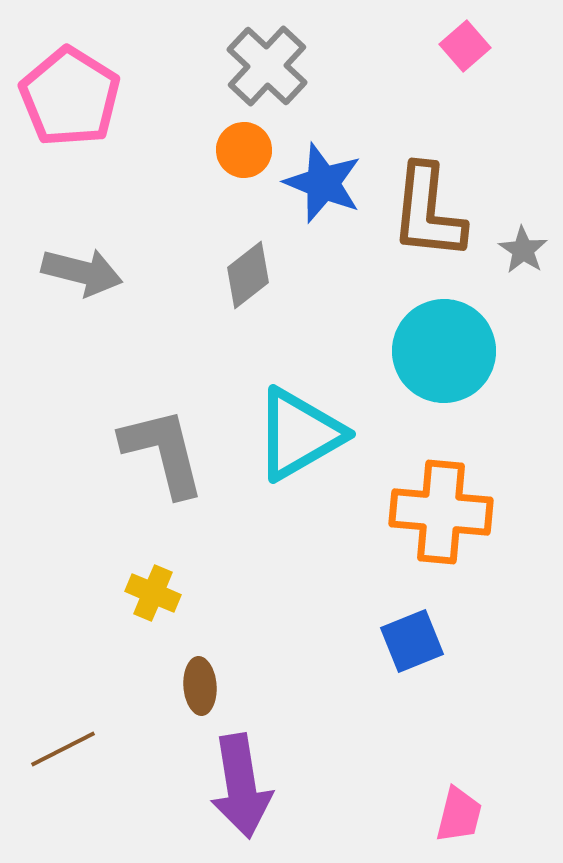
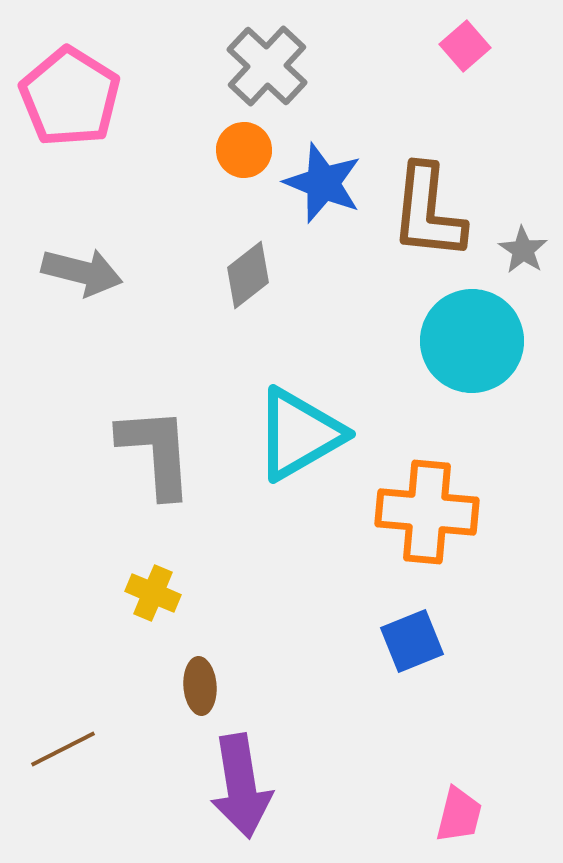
cyan circle: moved 28 px right, 10 px up
gray L-shape: moved 7 px left; rotated 10 degrees clockwise
orange cross: moved 14 px left
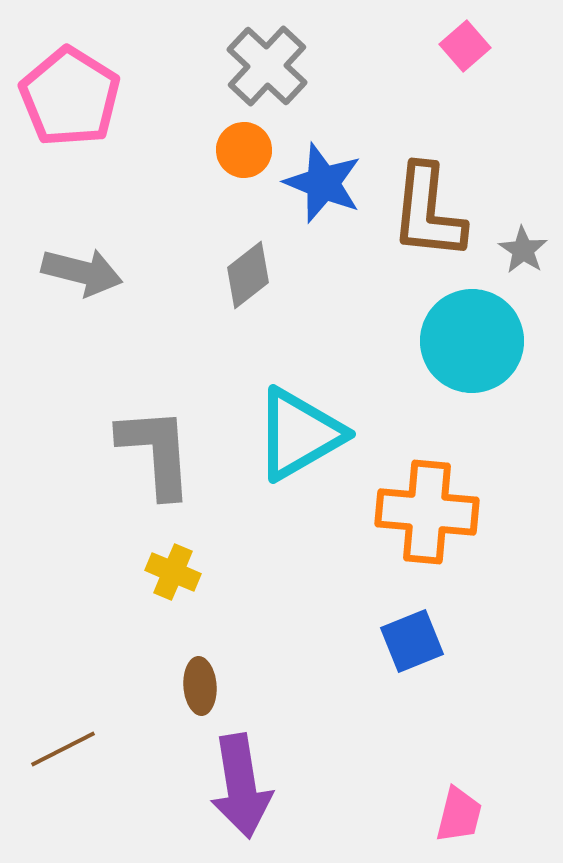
yellow cross: moved 20 px right, 21 px up
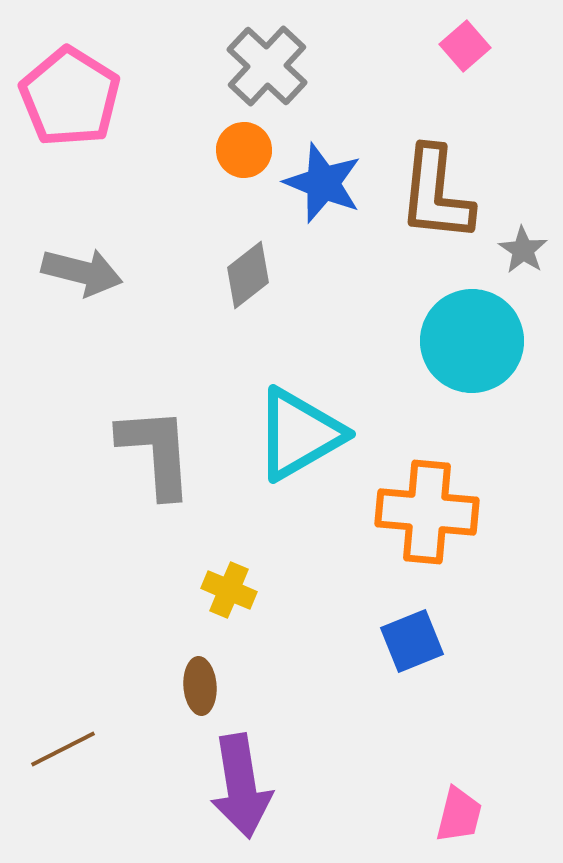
brown L-shape: moved 8 px right, 18 px up
yellow cross: moved 56 px right, 18 px down
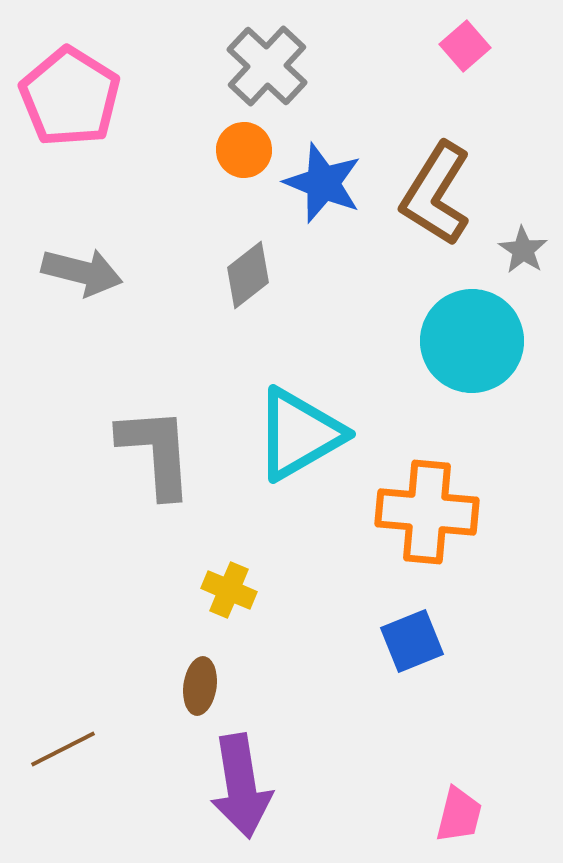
brown L-shape: rotated 26 degrees clockwise
brown ellipse: rotated 12 degrees clockwise
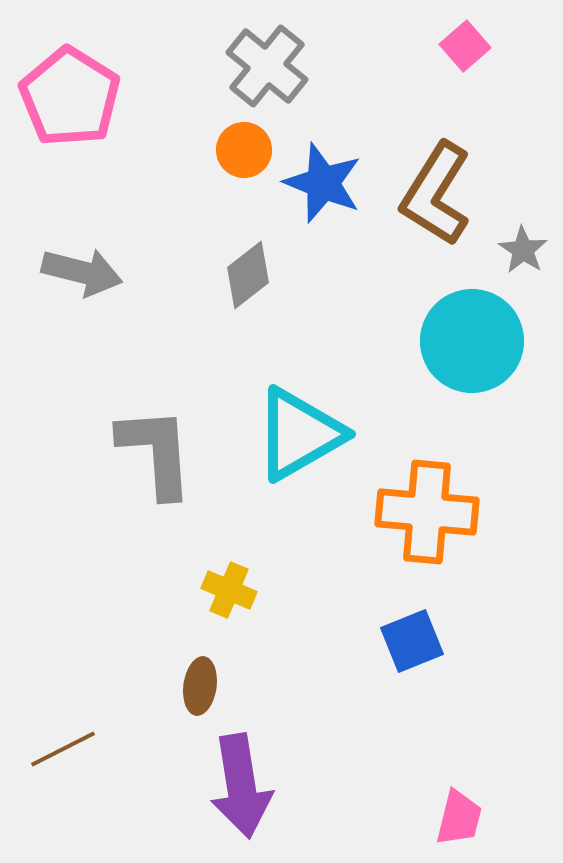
gray cross: rotated 4 degrees counterclockwise
pink trapezoid: moved 3 px down
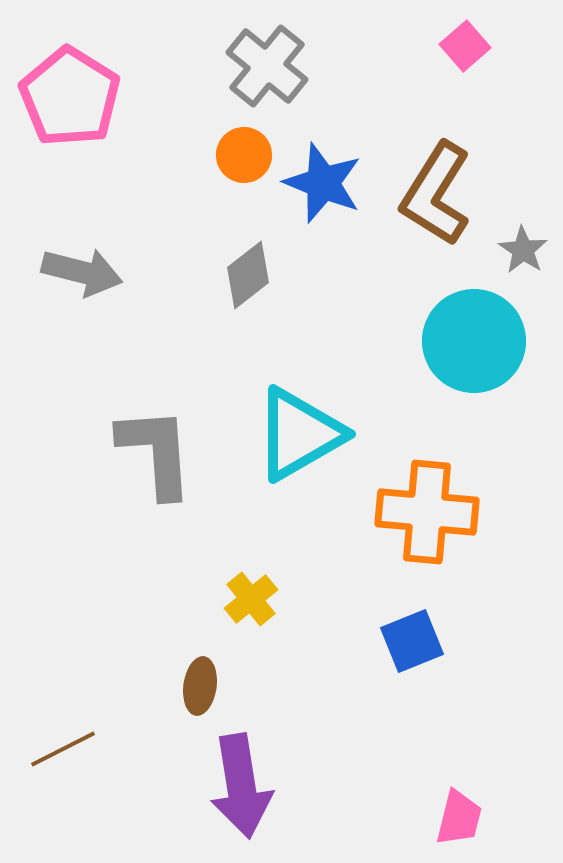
orange circle: moved 5 px down
cyan circle: moved 2 px right
yellow cross: moved 22 px right, 9 px down; rotated 28 degrees clockwise
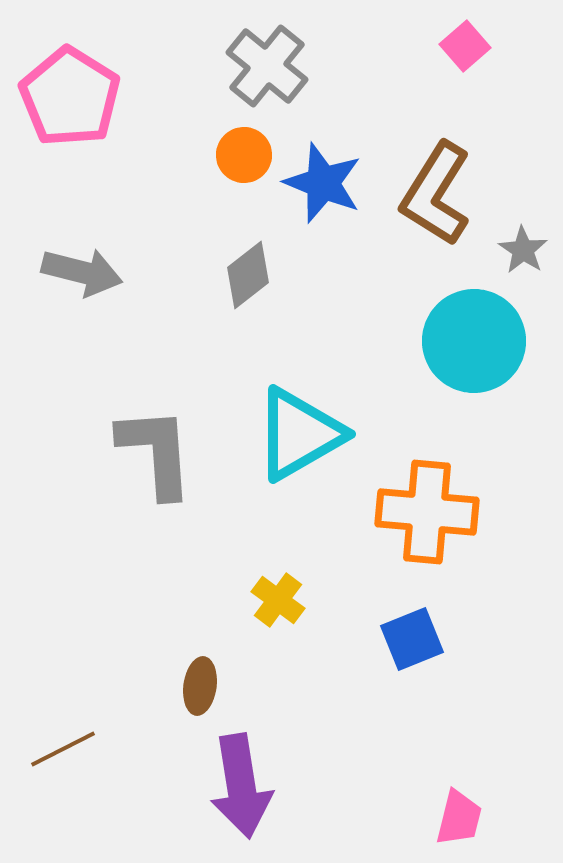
yellow cross: moved 27 px right, 1 px down; rotated 14 degrees counterclockwise
blue square: moved 2 px up
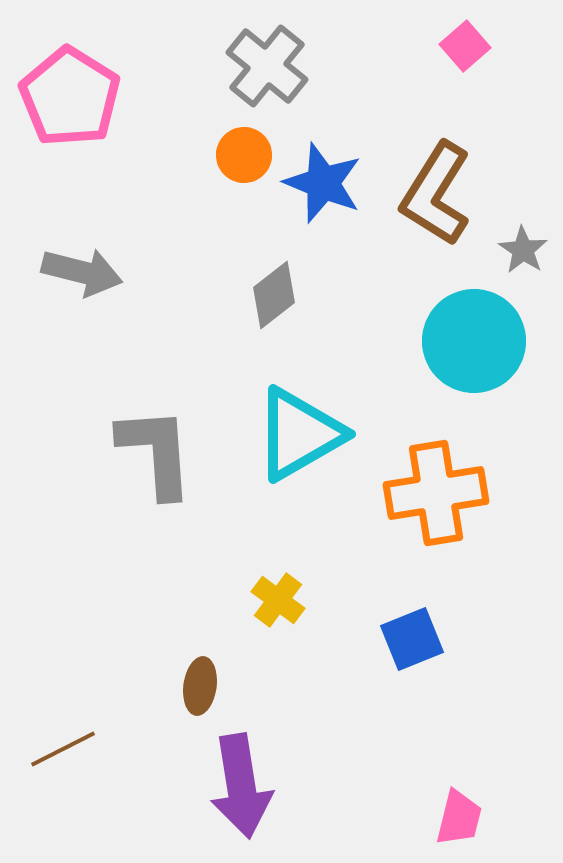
gray diamond: moved 26 px right, 20 px down
orange cross: moved 9 px right, 19 px up; rotated 14 degrees counterclockwise
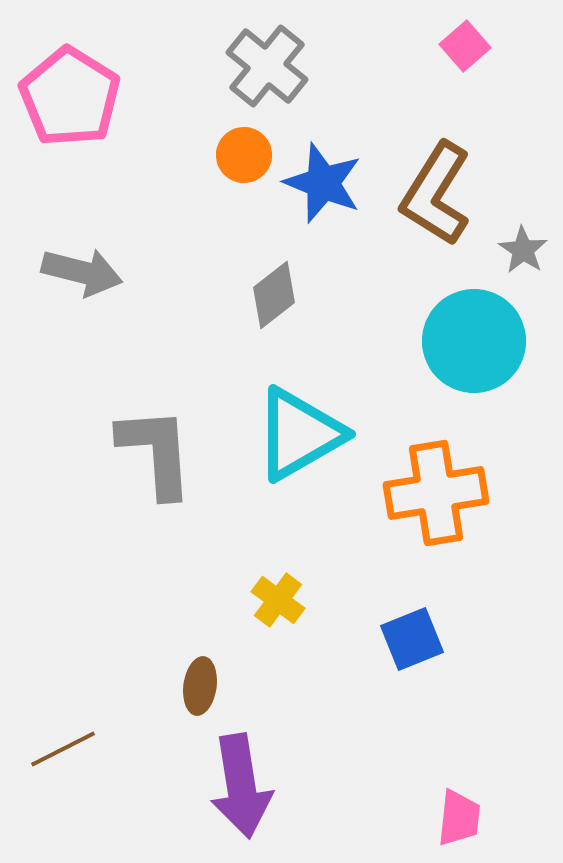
pink trapezoid: rotated 8 degrees counterclockwise
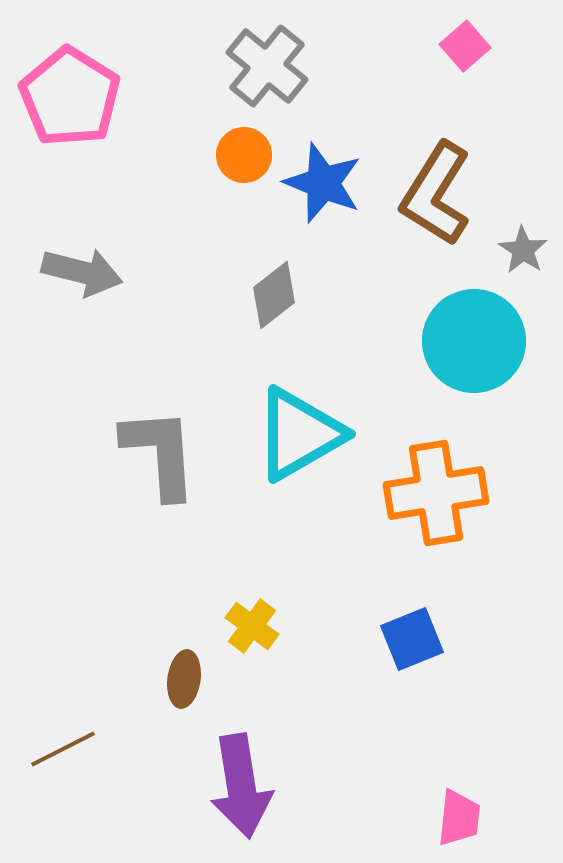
gray L-shape: moved 4 px right, 1 px down
yellow cross: moved 26 px left, 26 px down
brown ellipse: moved 16 px left, 7 px up
